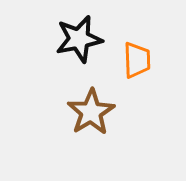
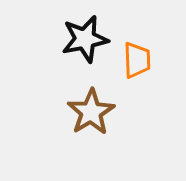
black star: moved 6 px right
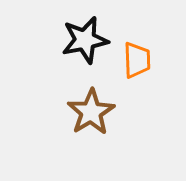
black star: moved 1 px down
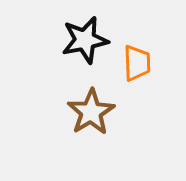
orange trapezoid: moved 3 px down
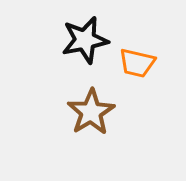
orange trapezoid: rotated 105 degrees clockwise
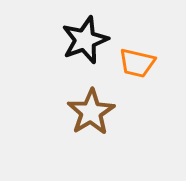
black star: rotated 9 degrees counterclockwise
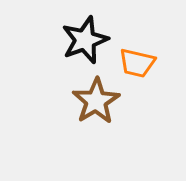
brown star: moved 5 px right, 11 px up
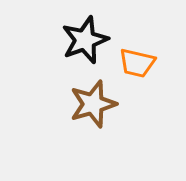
brown star: moved 3 px left, 3 px down; rotated 15 degrees clockwise
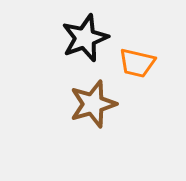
black star: moved 2 px up
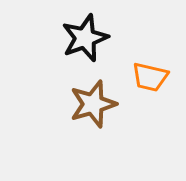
orange trapezoid: moved 13 px right, 14 px down
